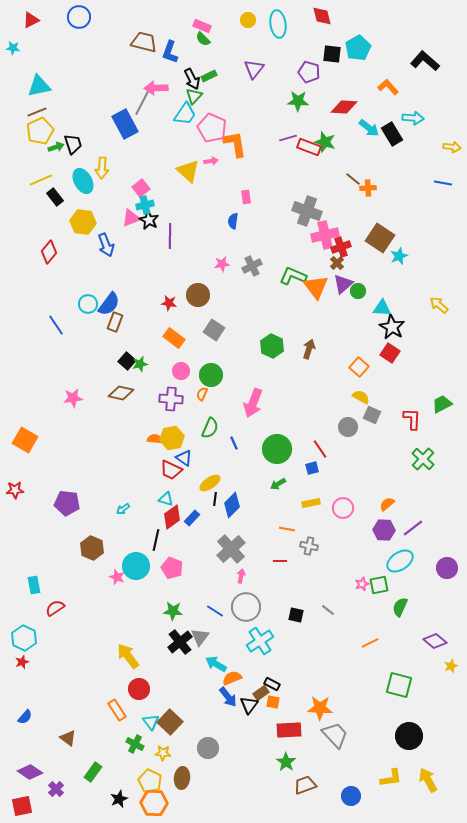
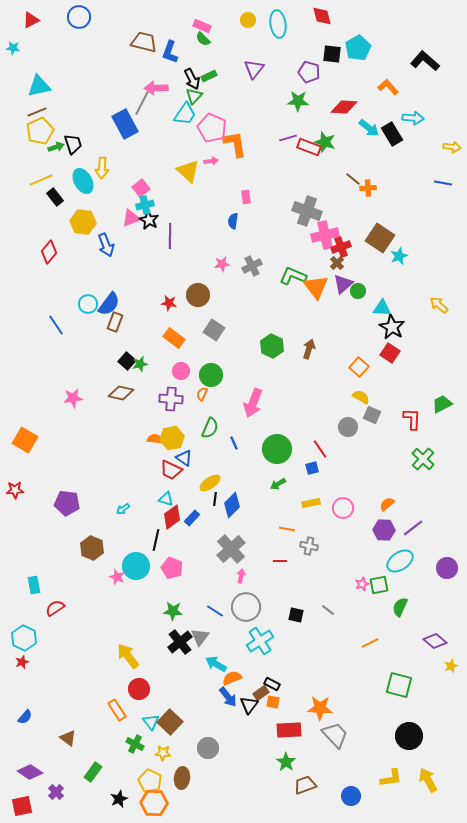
purple cross at (56, 789): moved 3 px down
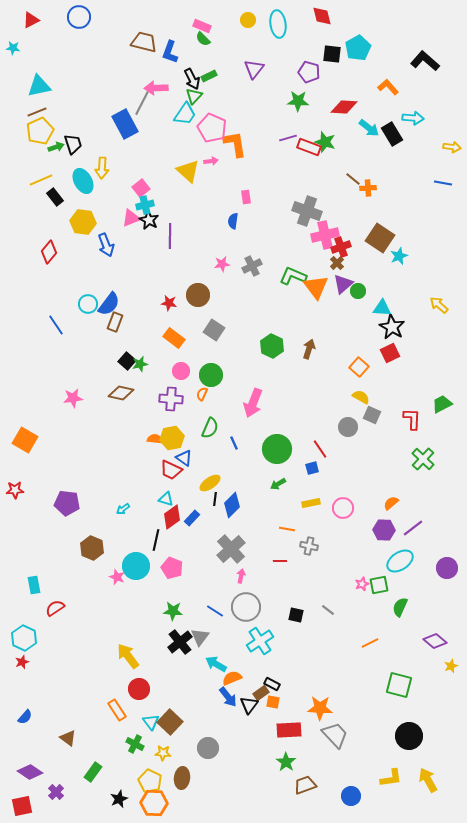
red square at (390, 353): rotated 30 degrees clockwise
orange semicircle at (387, 504): moved 4 px right, 1 px up
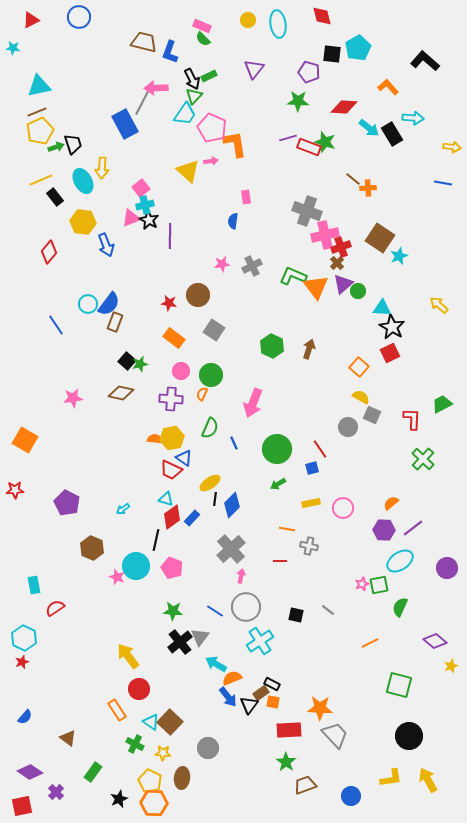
purple pentagon at (67, 503): rotated 20 degrees clockwise
cyan triangle at (151, 722): rotated 18 degrees counterclockwise
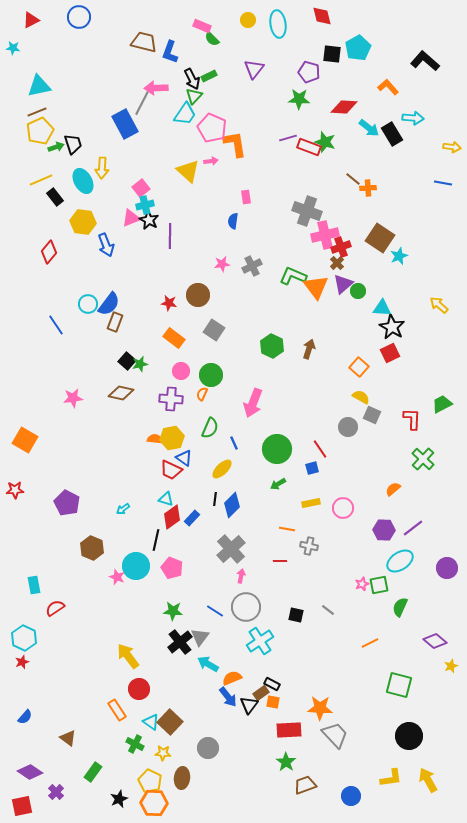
green semicircle at (203, 39): moved 9 px right
green star at (298, 101): moved 1 px right, 2 px up
yellow ellipse at (210, 483): moved 12 px right, 14 px up; rotated 10 degrees counterclockwise
orange semicircle at (391, 503): moved 2 px right, 14 px up
cyan arrow at (216, 664): moved 8 px left
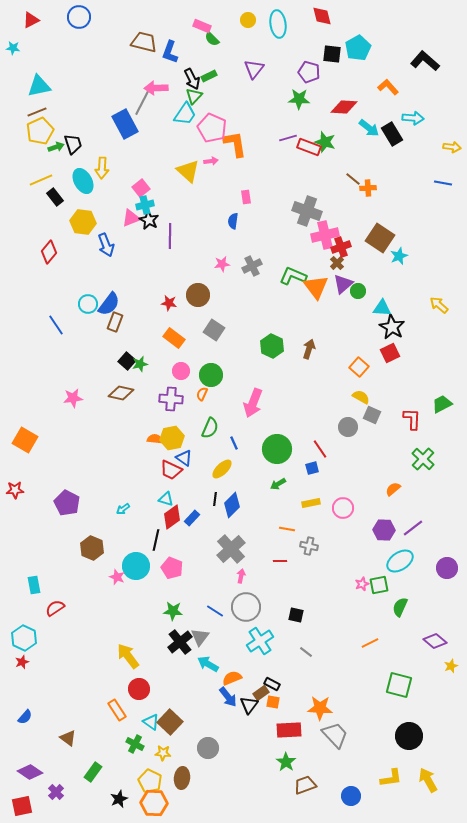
gray line at (328, 610): moved 22 px left, 42 px down
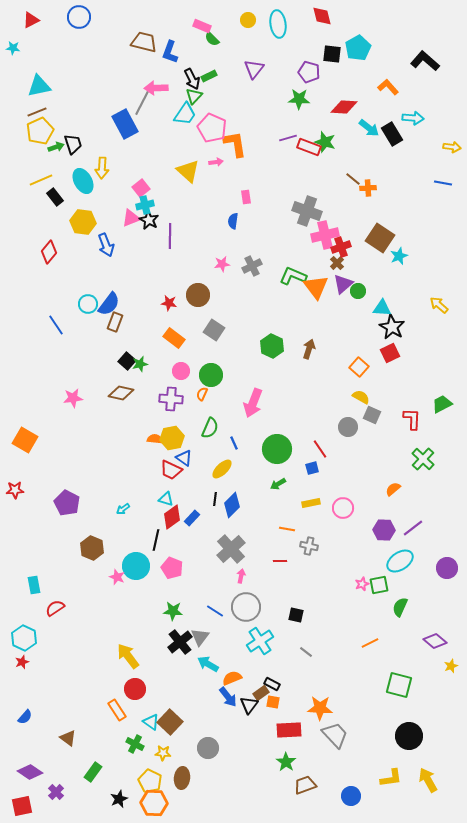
pink arrow at (211, 161): moved 5 px right, 1 px down
red circle at (139, 689): moved 4 px left
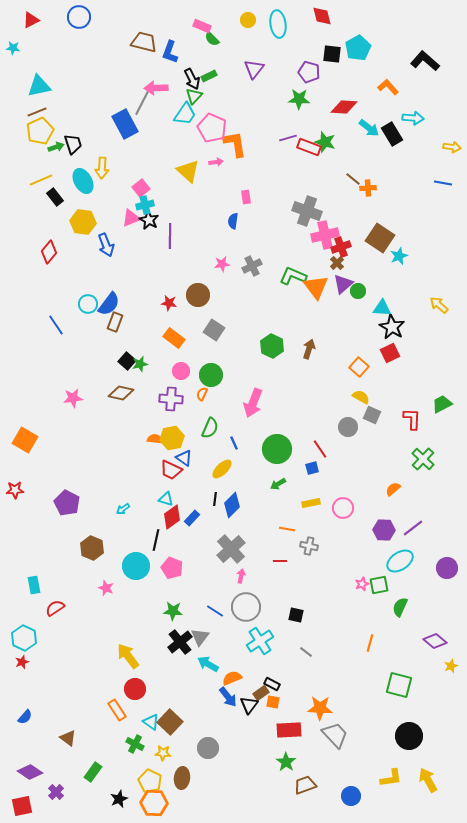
pink star at (117, 577): moved 11 px left, 11 px down
orange line at (370, 643): rotated 48 degrees counterclockwise
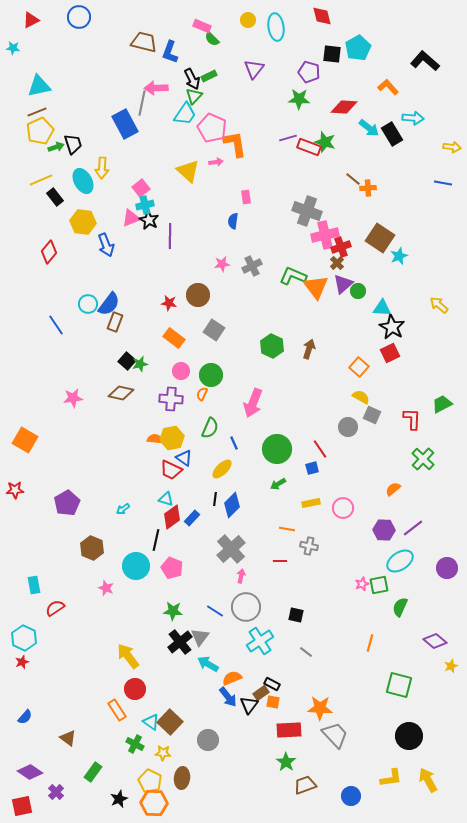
cyan ellipse at (278, 24): moved 2 px left, 3 px down
gray line at (142, 103): rotated 15 degrees counterclockwise
purple pentagon at (67, 503): rotated 15 degrees clockwise
gray circle at (208, 748): moved 8 px up
